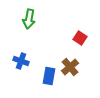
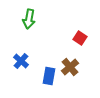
blue cross: rotated 21 degrees clockwise
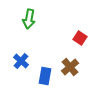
blue rectangle: moved 4 px left
